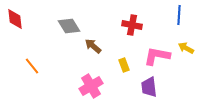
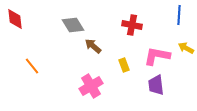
gray diamond: moved 4 px right, 1 px up
purple trapezoid: moved 7 px right, 2 px up
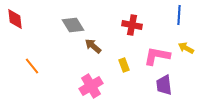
purple trapezoid: moved 8 px right
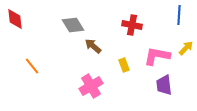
yellow arrow: rotated 105 degrees clockwise
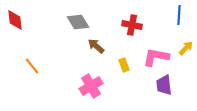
red diamond: moved 1 px down
gray diamond: moved 5 px right, 3 px up
brown arrow: moved 3 px right
pink L-shape: moved 1 px left, 1 px down
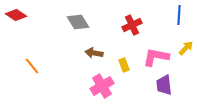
red diamond: moved 1 px right, 5 px up; rotated 50 degrees counterclockwise
red cross: rotated 36 degrees counterclockwise
brown arrow: moved 2 px left, 7 px down; rotated 30 degrees counterclockwise
pink cross: moved 11 px right
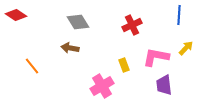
brown arrow: moved 24 px left, 5 px up
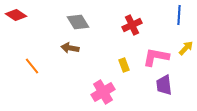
pink cross: moved 1 px right, 6 px down
